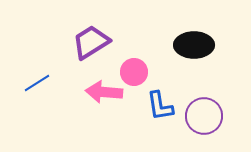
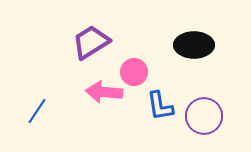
blue line: moved 28 px down; rotated 24 degrees counterclockwise
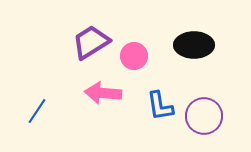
pink circle: moved 16 px up
pink arrow: moved 1 px left, 1 px down
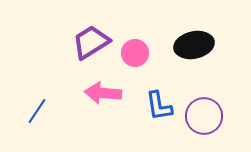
black ellipse: rotated 12 degrees counterclockwise
pink circle: moved 1 px right, 3 px up
blue L-shape: moved 1 px left
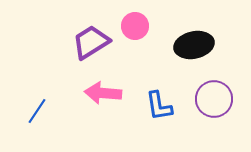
pink circle: moved 27 px up
purple circle: moved 10 px right, 17 px up
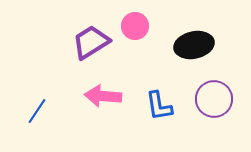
pink arrow: moved 3 px down
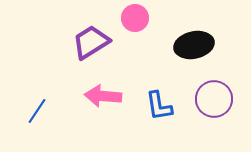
pink circle: moved 8 px up
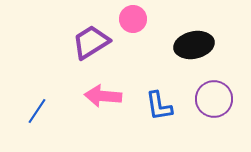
pink circle: moved 2 px left, 1 px down
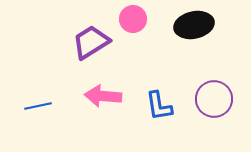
black ellipse: moved 20 px up
blue line: moved 1 px right, 5 px up; rotated 44 degrees clockwise
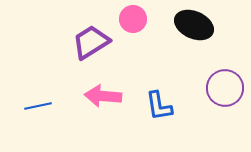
black ellipse: rotated 36 degrees clockwise
purple circle: moved 11 px right, 11 px up
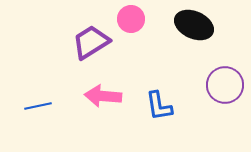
pink circle: moved 2 px left
purple circle: moved 3 px up
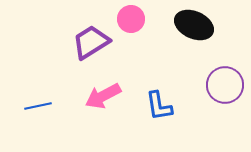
pink arrow: rotated 33 degrees counterclockwise
